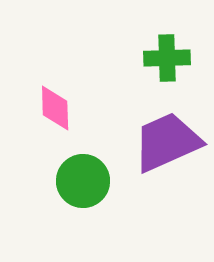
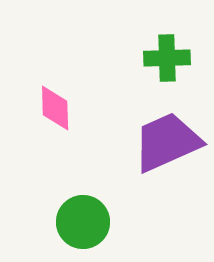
green circle: moved 41 px down
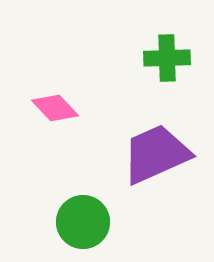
pink diamond: rotated 42 degrees counterclockwise
purple trapezoid: moved 11 px left, 12 px down
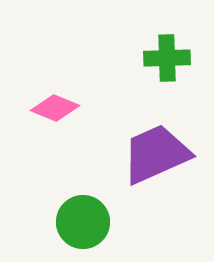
pink diamond: rotated 24 degrees counterclockwise
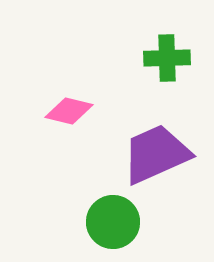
pink diamond: moved 14 px right, 3 px down; rotated 9 degrees counterclockwise
green circle: moved 30 px right
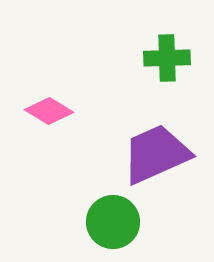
pink diamond: moved 20 px left; rotated 18 degrees clockwise
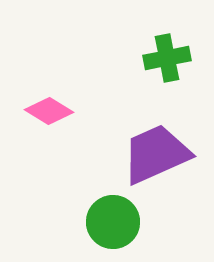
green cross: rotated 9 degrees counterclockwise
